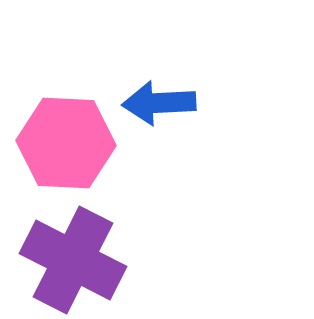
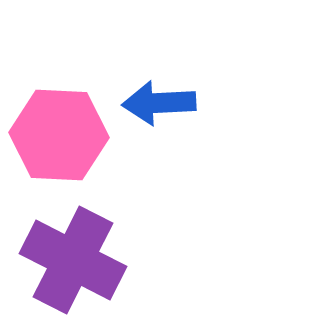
pink hexagon: moved 7 px left, 8 px up
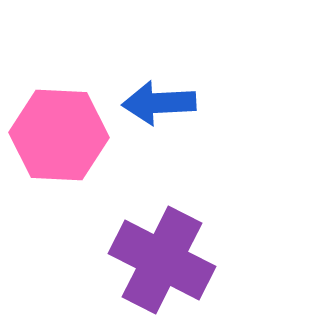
purple cross: moved 89 px right
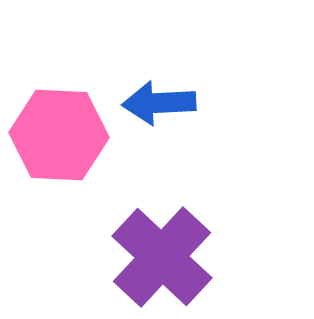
purple cross: moved 3 px up; rotated 16 degrees clockwise
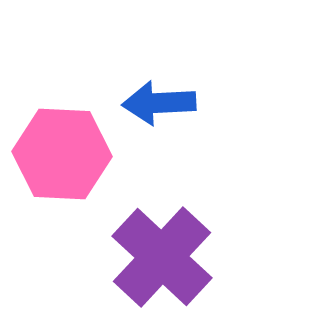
pink hexagon: moved 3 px right, 19 px down
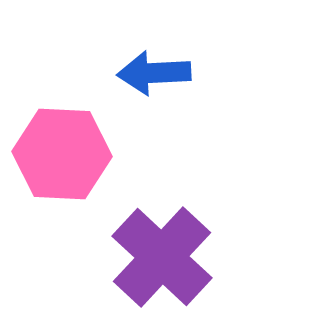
blue arrow: moved 5 px left, 30 px up
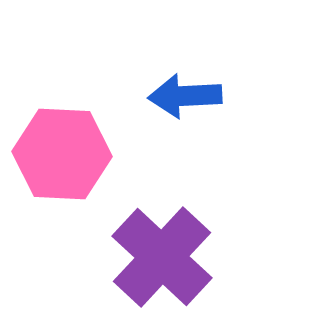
blue arrow: moved 31 px right, 23 px down
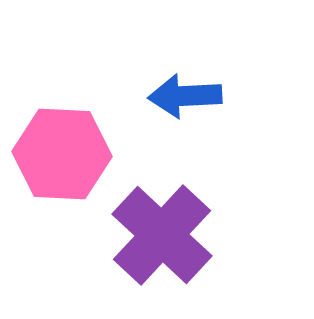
purple cross: moved 22 px up
